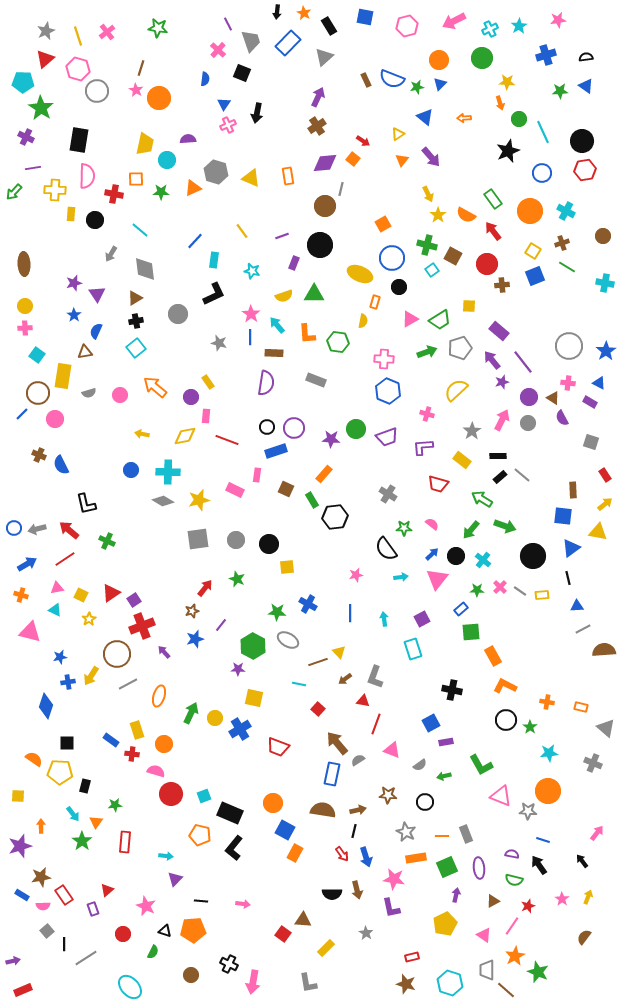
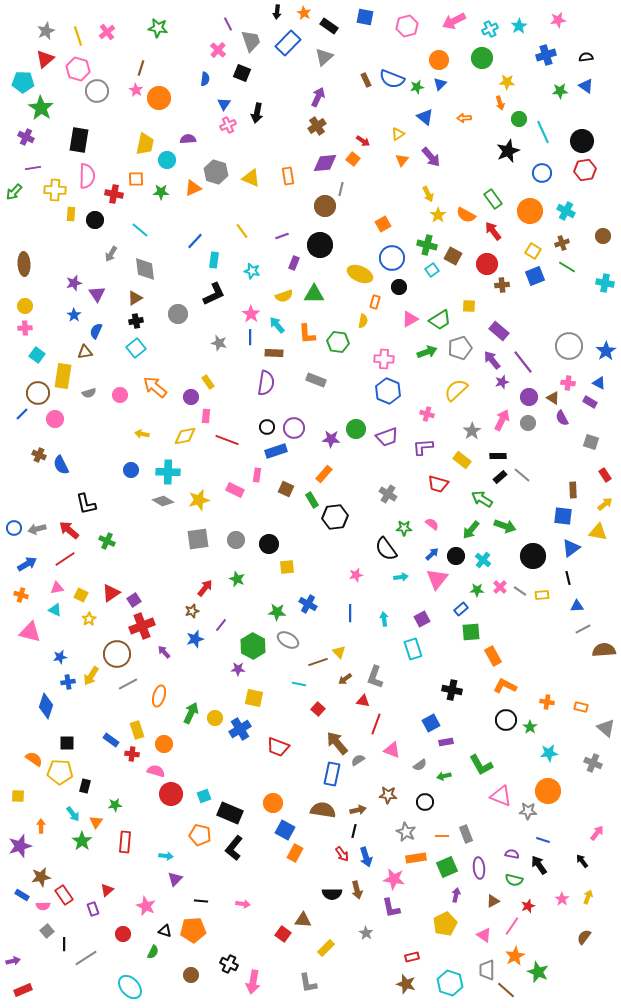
black rectangle at (329, 26): rotated 24 degrees counterclockwise
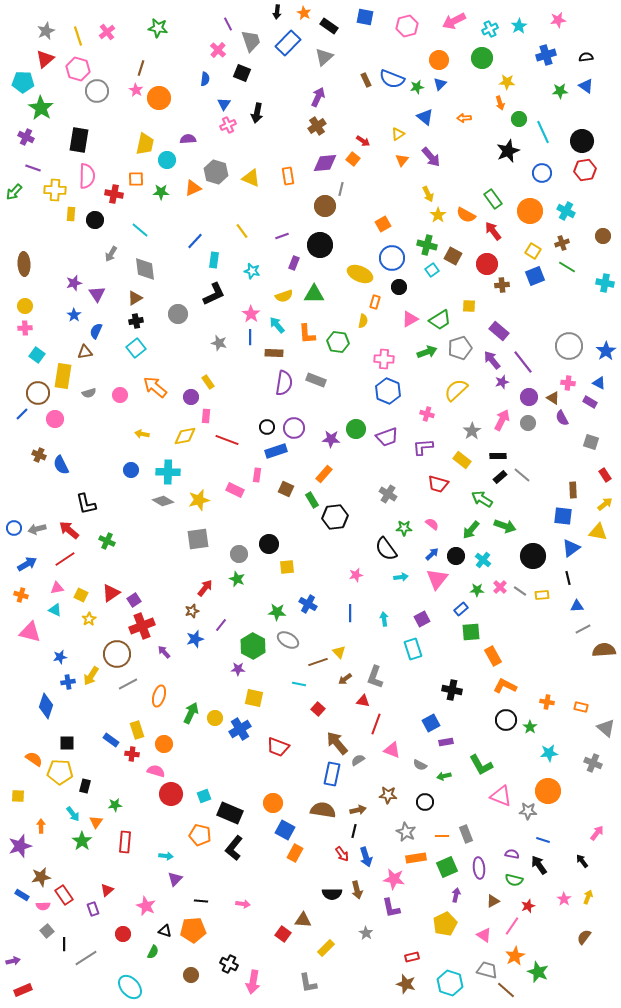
purple line at (33, 168): rotated 28 degrees clockwise
purple semicircle at (266, 383): moved 18 px right
gray circle at (236, 540): moved 3 px right, 14 px down
gray semicircle at (420, 765): rotated 64 degrees clockwise
pink star at (562, 899): moved 2 px right
gray trapezoid at (487, 970): rotated 105 degrees clockwise
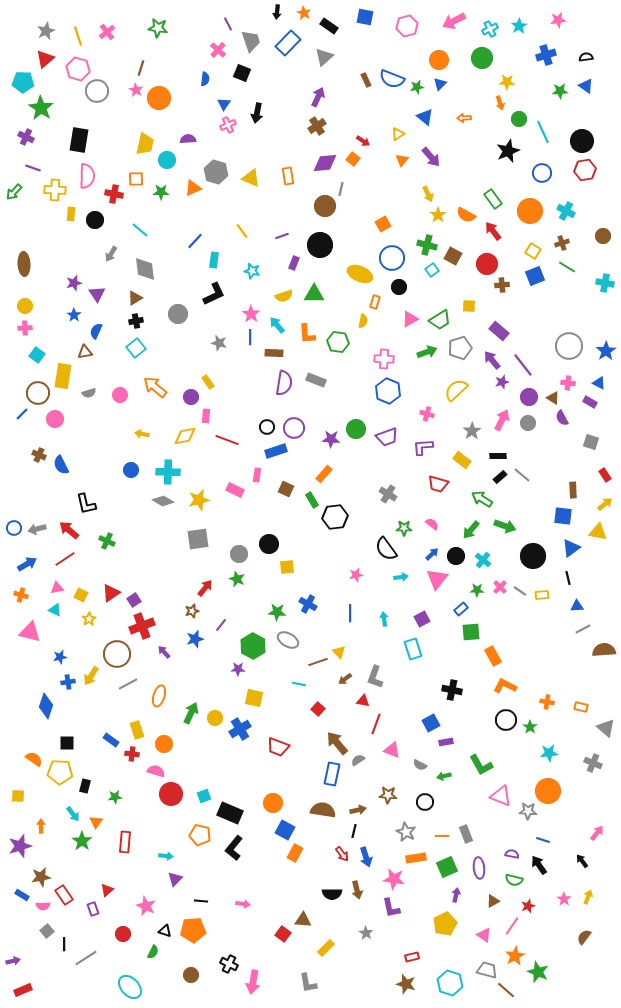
purple line at (523, 362): moved 3 px down
green star at (115, 805): moved 8 px up
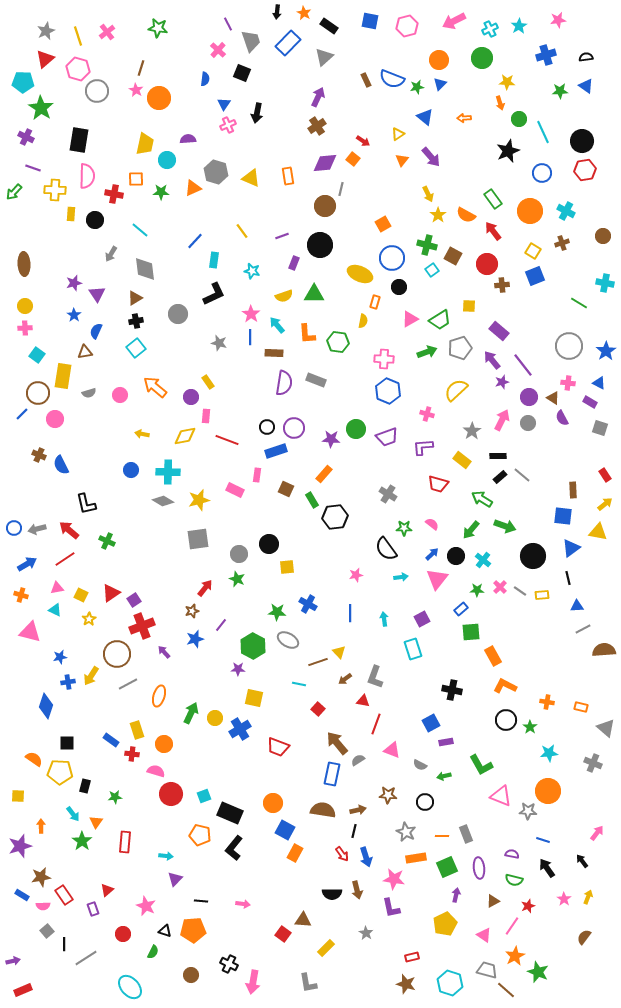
blue square at (365, 17): moved 5 px right, 4 px down
green line at (567, 267): moved 12 px right, 36 px down
gray square at (591, 442): moved 9 px right, 14 px up
black arrow at (539, 865): moved 8 px right, 3 px down
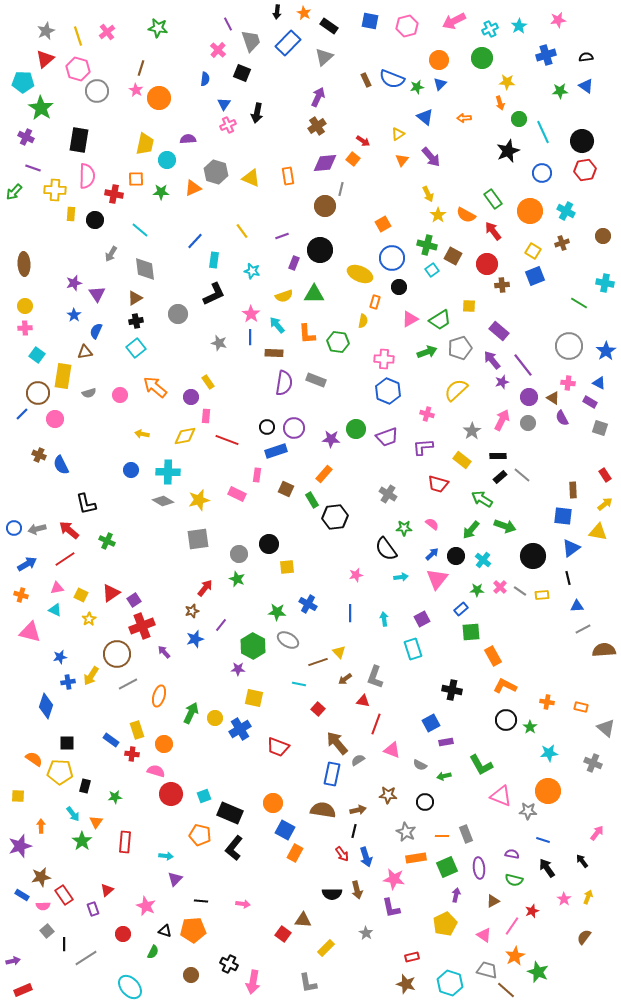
black circle at (320, 245): moved 5 px down
pink rectangle at (235, 490): moved 2 px right, 4 px down
red star at (528, 906): moved 4 px right, 5 px down
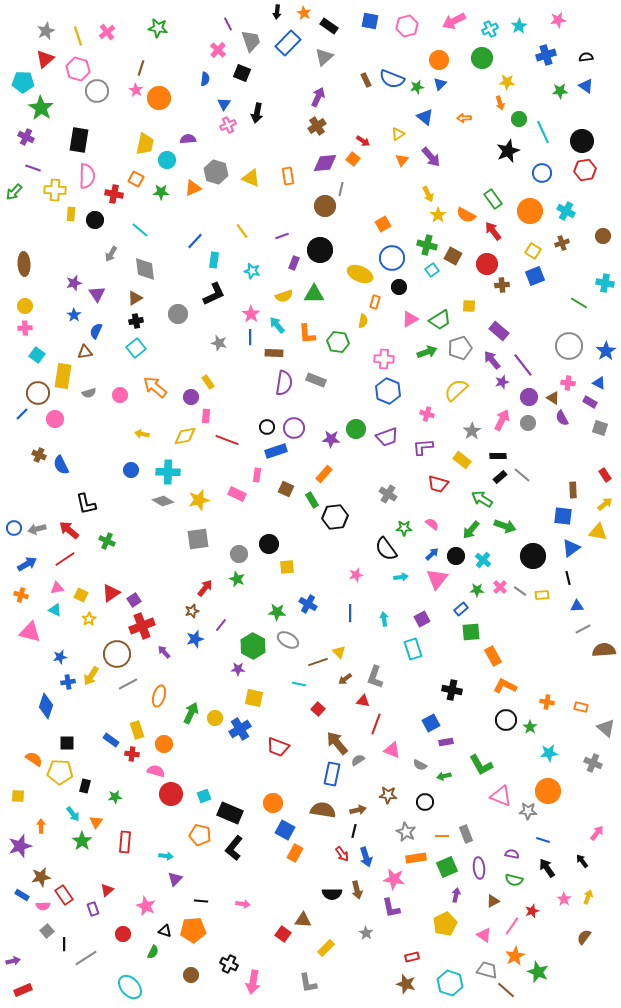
orange square at (136, 179): rotated 28 degrees clockwise
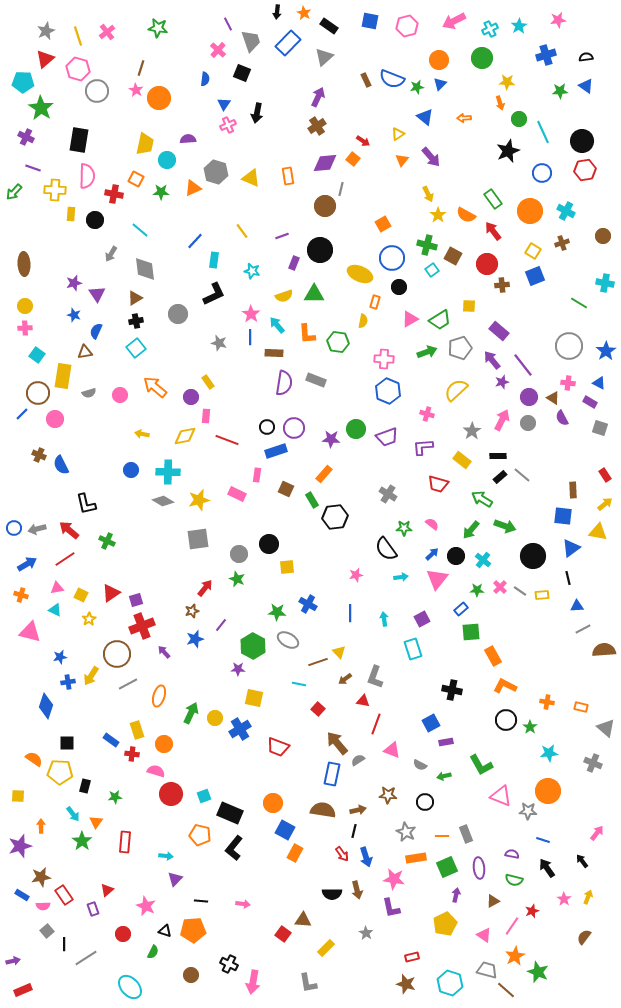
blue star at (74, 315): rotated 16 degrees counterclockwise
purple square at (134, 600): moved 2 px right; rotated 16 degrees clockwise
